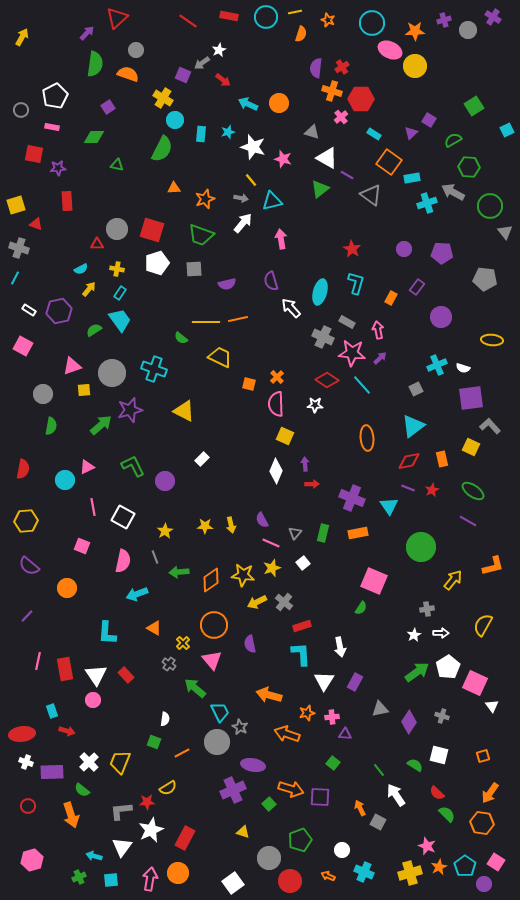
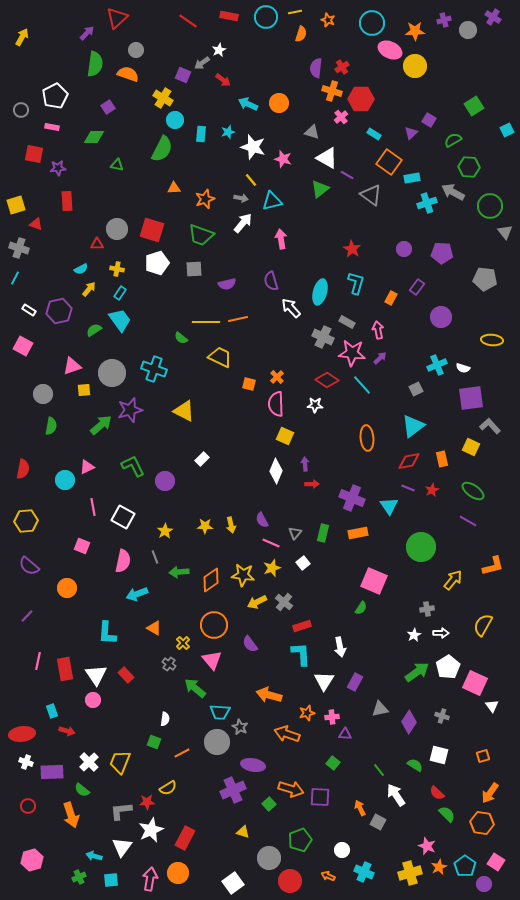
purple semicircle at (250, 644): rotated 24 degrees counterclockwise
cyan trapezoid at (220, 712): rotated 120 degrees clockwise
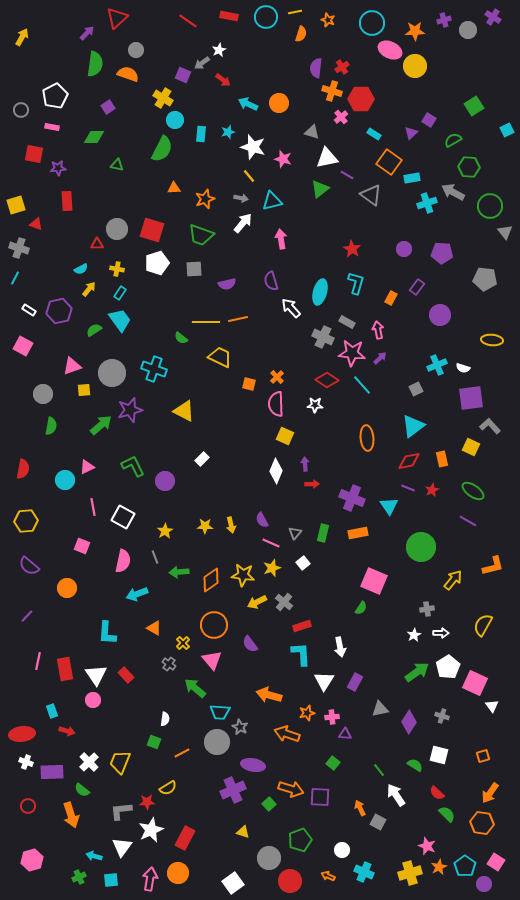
white triangle at (327, 158): rotated 40 degrees counterclockwise
yellow line at (251, 180): moved 2 px left, 4 px up
purple circle at (441, 317): moved 1 px left, 2 px up
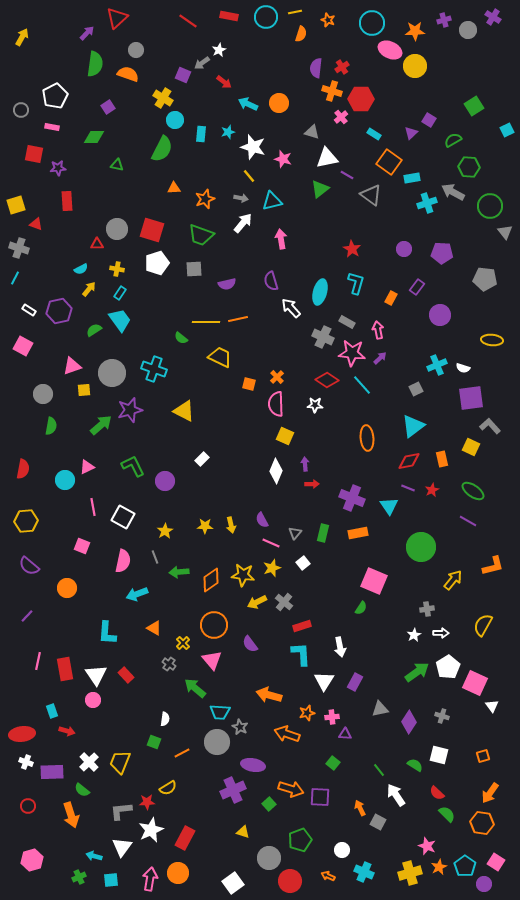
red arrow at (223, 80): moved 1 px right, 2 px down
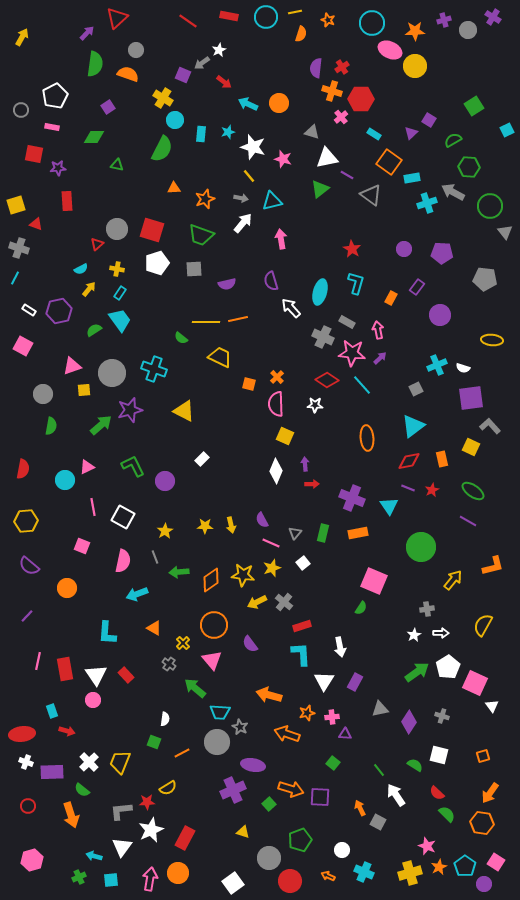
red triangle at (97, 244): rotated 40 degrees counterclockwise
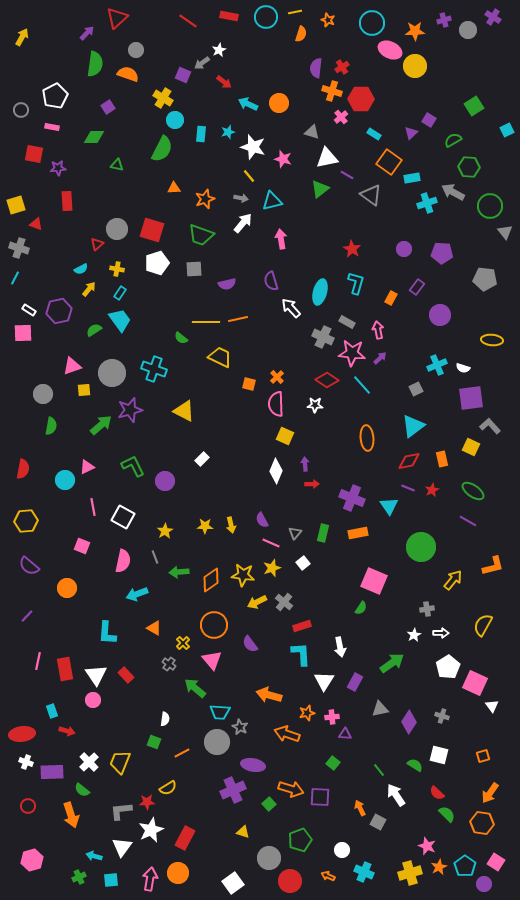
pink square at (23, 346): moved 13 px up; rotated 30 degrees counterclockwise
green arrow at (417, 672): moved 25 px left, 9 px up
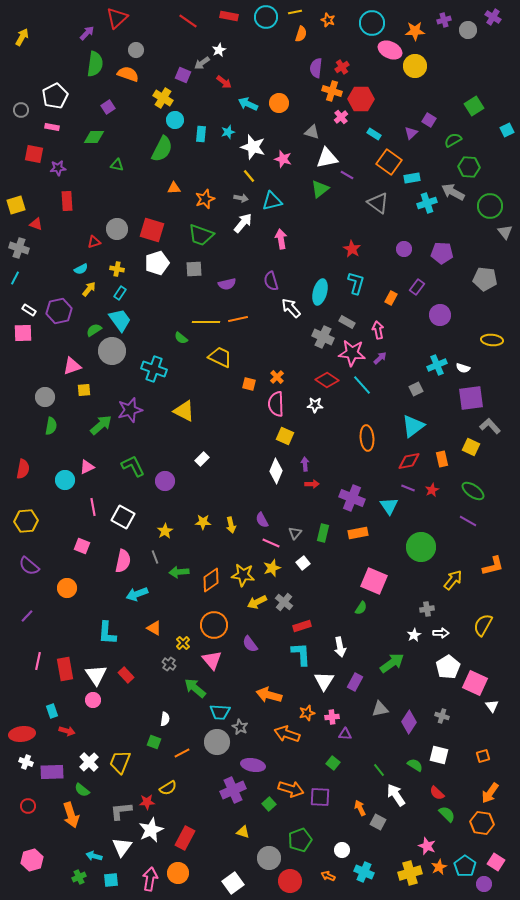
gray triangle at (371, 195): moved 7 px right, 8 px down
red triangle at (97, 244): moved 3 px left, 2 px up; rotated 24 degrees clockwise
gray circle at (112, 373): moved 22 px up
gray circle at (43, 394): moved 2 px right, 3 px down
yellow star at (205, 526): moved 2 px left, 4 px up
